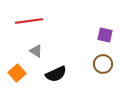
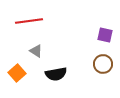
black semicircle: rotated 15 degrees clockwise
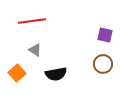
red line: moved 3 px right
gray triangle: moved 1 px left, 1 px up
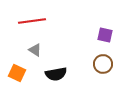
orange square: rotated 24 degrees counterclockwise
